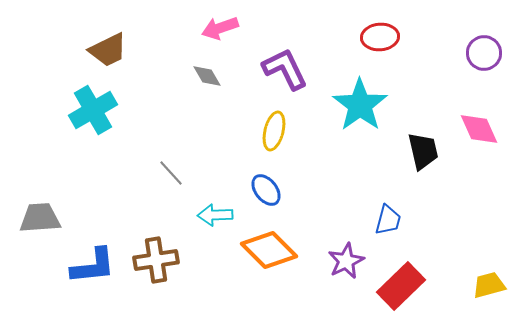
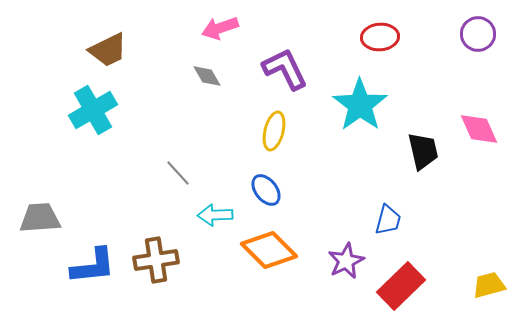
purple circle: moved 6 px left, 19 px up
gray line: moved 7 px right
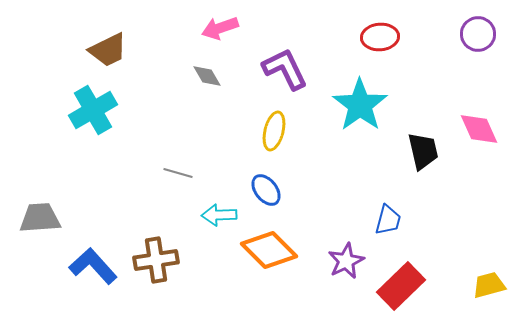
gray line: rotated 32 degrees counterclockwise
cyan arrow: moved 4 px right
blue L-shape: rotated 126 degrees counterclockwise
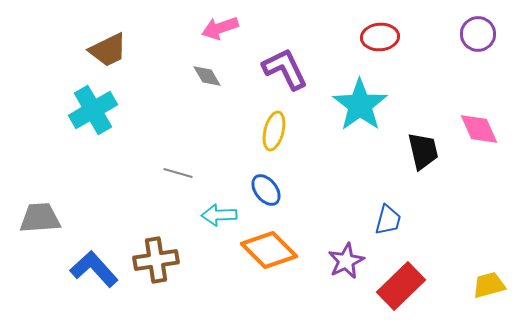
blue L-shape: moved 1 px right, 3 px down
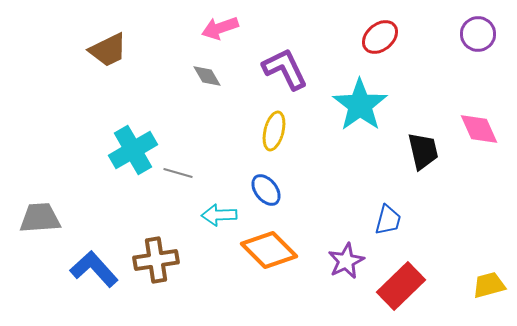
red ellipse: rotated 36 degrees counterclockwise
cyan cross: moved 40 px right, 40 px down
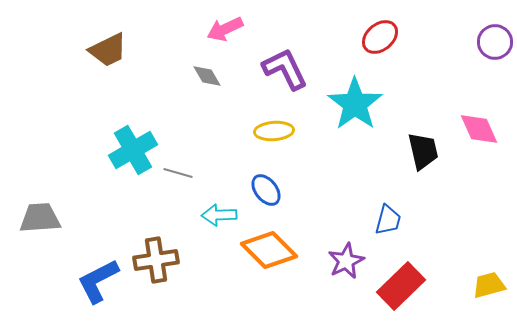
pink arrow: moved 5 px right, 1 px down; rotated 6 degrees counterclockwise
purple circle: moved 17 px right, 8 px down
cyan star: moved 5 px left, 1 px up
yellow ellipse: rotated 72 degrees clockwise
blue L-shape: moved 4 px right, 12 px down; rotated 75 degrees counterclockwise
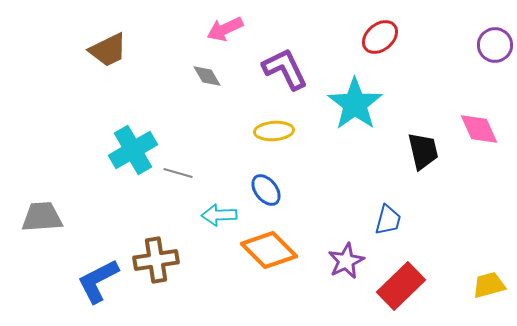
purple circle: moved 3 px down
gray trapezoid: moved 2 px right, 1 px up
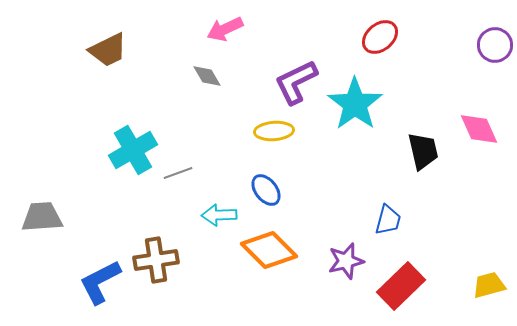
purple L-shape: moved 11 px right, 13 px down; rotated 90 degrees counterclockwise
gray line: rotated 36 degrees counterclockwise
purple star: rotated 12 degrees clockwise
blue L-shape: moved 2 px right, 1 px down
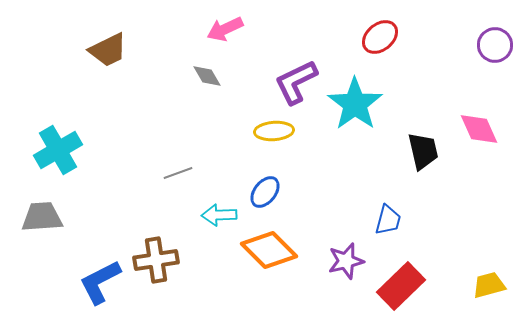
cyan cross: moved 75 px left
blue ellipse: moved 1 px left, 2 px down; rotated 76 degrees clockwise
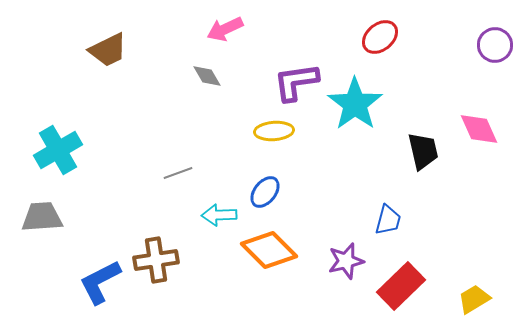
purple L-shape: rotated 18 degrees clockwise
yellow trapezoid: moved 15 px left, 14 px down; rotated 16 degrees counterclockwise
